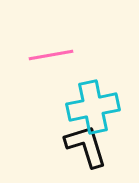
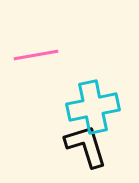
pink line: moved 15 px left
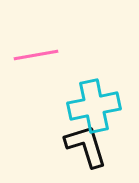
cyan cross: moved 1 px right, 1 px up
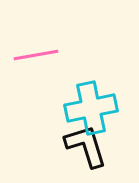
cyan cross: moved 3 px left, 2 px down
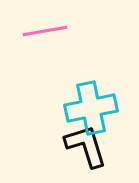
pink line: moved 9 px right, 24 px up
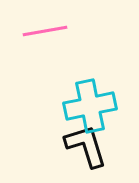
cyan cross: moved 1 px left, 2 px up
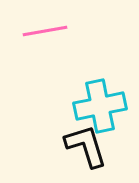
cyan cross: moved 10 px right
